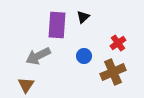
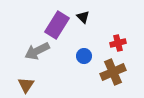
black triangle: rotated 32 degrees counterclockwise
purple rectangle: rotated 28 degrees clockwise
red cross: rotated 21 degrees clockwise
gray arrow: moved 1 px left, 5 px up
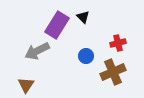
blue circle: moved 2 px right
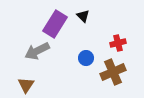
black triangle: moved 1 px up
purple rectangle: moved 2 px left, 1 px up
blue circle: moved 2 px down
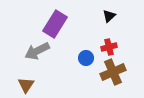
black triangle: moved 26 px right; rotated 32 degrees clockwise
red cross: moved 9 px left, 4 px down
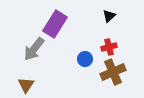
gray arrow: moved 3 px left, 2 px up; rotated 25 degrees counterclockwise
blue circle: moved 1 px left, 1 px down
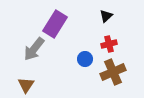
black triangle: moved 3 px left
red cross: moved 3 px up
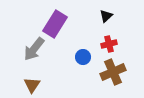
blue circle: moved 2 px left, 2 px up
brown triangle: moved 6 px right
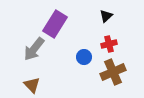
blue circle: moved 1 px right
brown triangle: rotated 18 degrees counterclockwise
